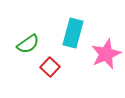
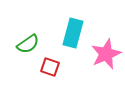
red square: rotated 24 degrees counterclockwise
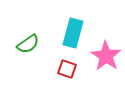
pink star: moved 2 px down; rotated 16 degrees counterclockwise
red square: moved 17 px right, 2 px down
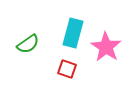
pink star: moved 9 px up
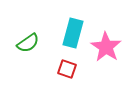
green semicircle: moved 1 px up
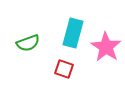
green semicircle: rotated 15 degrees clockwise
red square: moved 3 px left
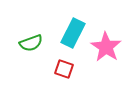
cyan rectangle: rotated 12 degrees clockwise
green semicircle: moved 3 px right
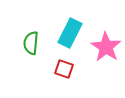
cyan rectangle: moved 3 px left
green semicircle: rotated 115 degrees clockwise
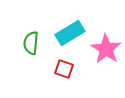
cyan rectangle: rotated 32 degrees clockwise
pink star: moved 2 px down
